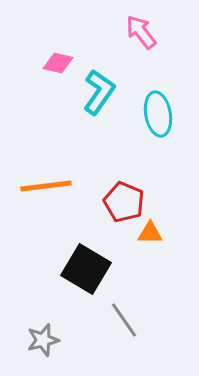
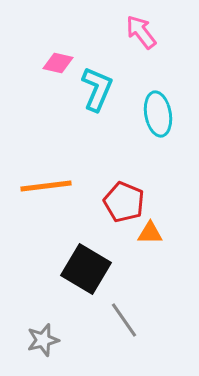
cyan L-shape: moved 2 px left, 3 px up; rotated 12 degrees counterclockwise
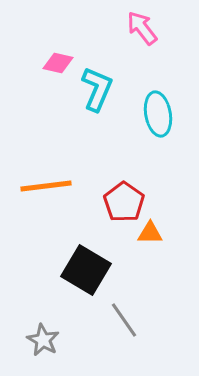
pink arrow: moved 1 px right, 4 px up
red pentagon: rotated 12 degrees clockwise
black square: moved 1 px down
gray star: rotated 28 degrees counterclockwise
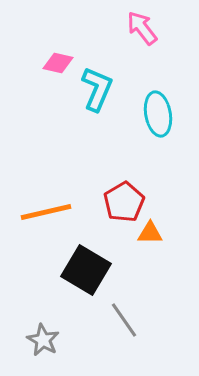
orange line: moved 26 px down; rotated 6 degrees counterclockwise
red pentagon: rotated 6 degrees clockwise
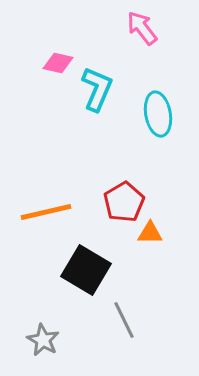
gray line: rotated 9 degrees clockwise
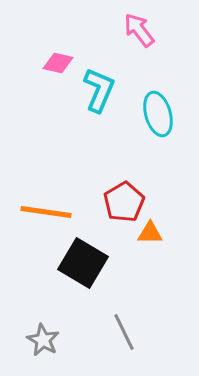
pink arrow: moved 3 px left, 2 px down
cyan L-shape: moved 2 px right, 1 px down
cyan ellipse: rotated 6 degrees counterclockwise
orange line: rotated 21 degrees clockwise
black square: moved 3 px left, 7 px up
gray line: moved 12 px down
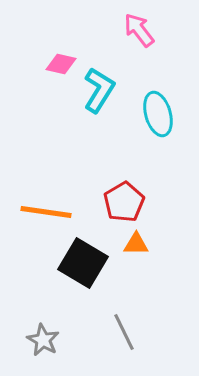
pink diamond: moved 3 px right, 1 px down
cyan L-shape: rotated 9 degrees clockwise
orange triangle: moved 14 px left, 11 px down
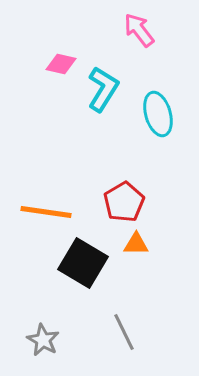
cyan L-shape: moved 4 px right, 1 px up
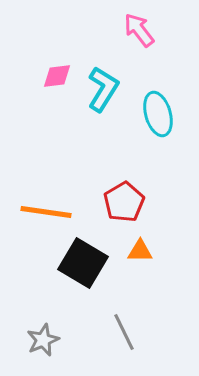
pink diamond: moved 4 px left, 12 px down; rotated 20 degrees counterclockwise
orange triangle: moved 4 px right, 7 px down
gray star: rotated 20 degrees clockwise
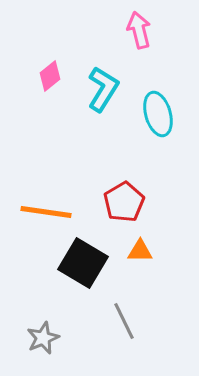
pink arrow: rotated 24 degrees clockwise
pink diamond: moved 7 px left; rotated 32 degrees counterclockwise
gray line: moved 11 px up
gray star: moved 2 px up
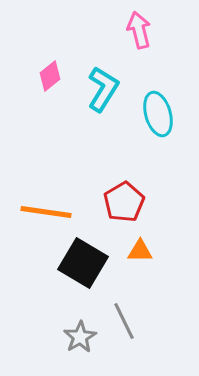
gray star: moved 37 px right, 1 px up; rotated 8 degrees counterclockwise
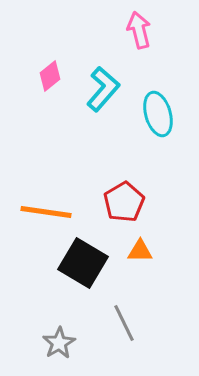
cyan L-shape: rotated 9 degrees clockwise
gray line: moved 2 px down
gray star: moved 21 px left, 6 px down
